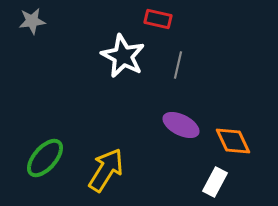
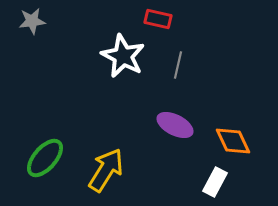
purple ellipse: moved 6 px left
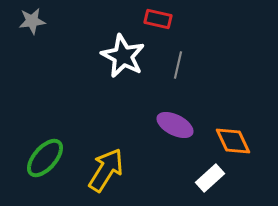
white rectangle: moved 5 px left, 4 px up; rotated 20 degrees clockwise
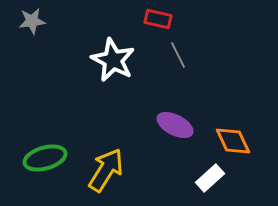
white star: moved 10 px left, 4 px down
gray line: moved 10 px up; rotated 40 degrees counterclockwise
green ellipse: rotated 33 degrees clockwise
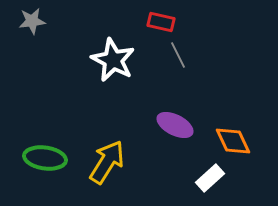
red rectangle: moved 3 px right, 3 px down
green ellipse: rotated 24 degrees clockwise
yellow arrow: moved 1 px right, 8 px up
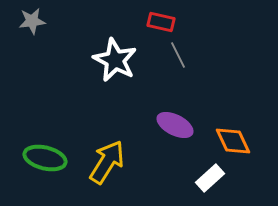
white star: moved 2 px right
green ellipse: rotated 6 degrees clockwise
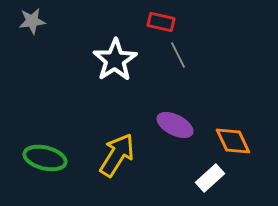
white star: rotated 12 degrees clockwise
yellow arrow: moved 10 px right, 7 px up
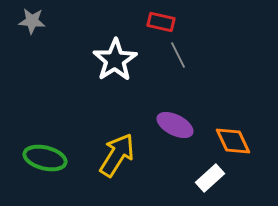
gray star: rotated 12 degrees clockwise
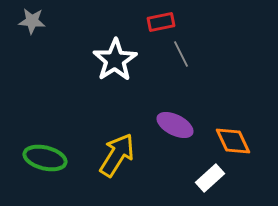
red rectangle: rotated 24 degrees counterclockwise
gray line: moved 3 px right, 1 px up
